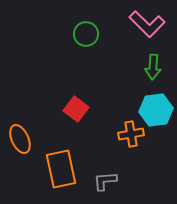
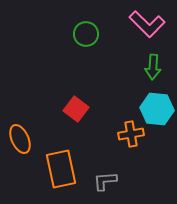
cyan hexagon: moved 1 px right, 1 px up; rotated 12 degrees clockwise
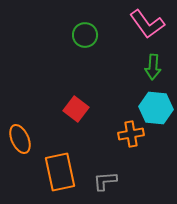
pink L-shape: rotated 9 degrees clockwise
green circle: moved 1 px left, 1 px down
cyan hexagon: moved 1 px left, 1 px up
orange rectangle: moved 1 px left, 3 px down
